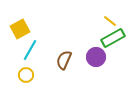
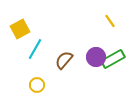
yellow line: rotated 16 degrees clockwise
green rectangle: moved 21 px down
cyan line: moved 5 px right, 1 px up
brown semicircle: rotated 18 degrees clockwise
yellow circle: moved 11 px right, 10 px down
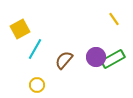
yellow line: moved 4 px right, 2 px up
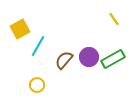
cyan line: moved 3 px right, 3 px up
purple circle: moved 7 px left
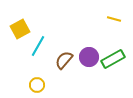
yellow line: rotated 40 degrees counterclockwise
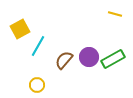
yellow line: moved 1 px right, 5 px up
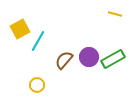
cyan line: moved 5 px up
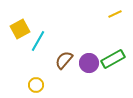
yellow line: rotated 40 degrees counterclockwise
purple circle: moved 6 px down
yellow circle: moved 1 px left
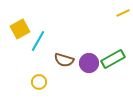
yellow line: moved 8 px right, 1 px up
brown semicircle: rotated 114 degrees counterclockwise
yellow circle: moved 3 px right, 3 px up
